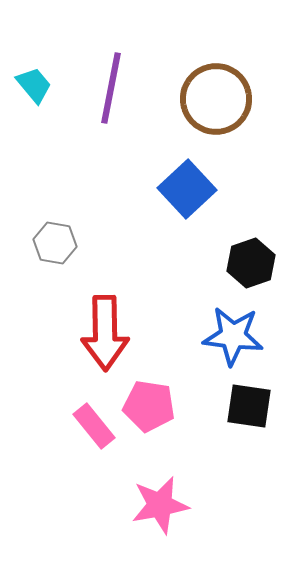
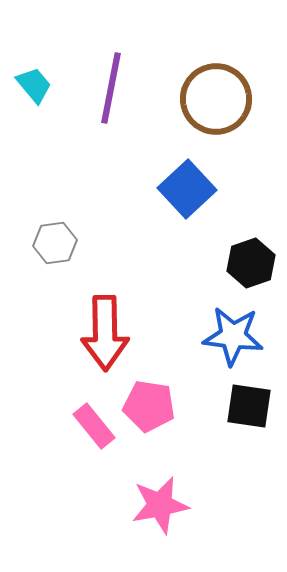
gray hexagon: rotated 18 degrees counterclockwise
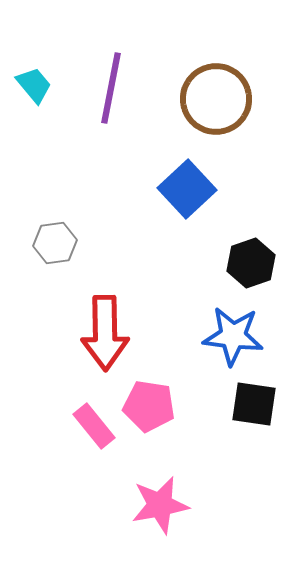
black square: moved 5 px right, 2 px up
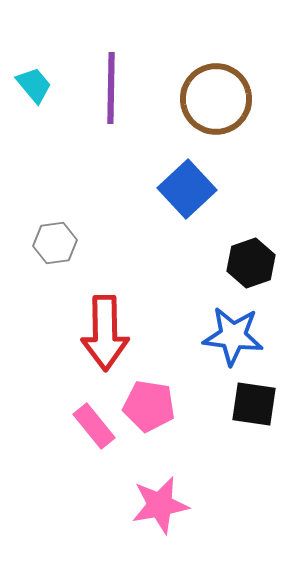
purple line: rotated 10 degrees counterclockwise
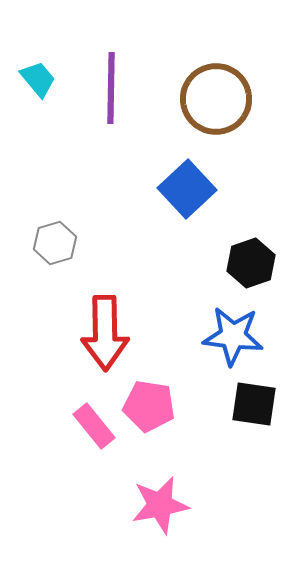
cyan trapezoid: moved 4 px right, 6 px up
gray hexagon: rotated 9 degrees counterclockwise
